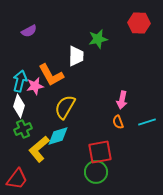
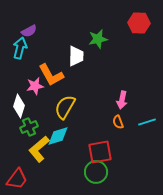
cyan arrow: moved 33 px up
green cross: moved 6 px right, 2 px up
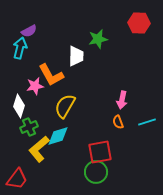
yellow semicircle: moved 1 px up
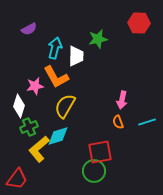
purple semicircle: moved 2 px up
cyan arrow: moved 35 px right
orange L-shape: moved 5 px right, 2 px down
green circle: moved 2 px left, 1 px up
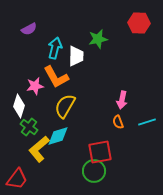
green cross: rotated 30 degrees counterclockwise
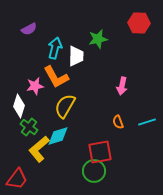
pink arrow: moved 14 px up
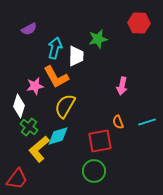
red square: moved 11 px up
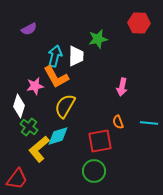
cyan arrow: moved 8 px down
pink arrow: moved 1 px down
cyan line: moved 2 px right, 1 px down; rotated 24 degrees clockwise
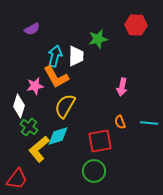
red hexagon: moved 3 px left, 2 px down
purple semicircle: moved 3 px right
orange semicircle: moved 2 px right
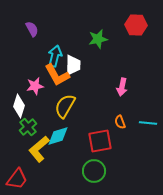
purple semicircle: rotated 91 degrees counterclockwise
white trapezoid: moved 3 px left, 9 px down
orange L-shape: moved 1 px right, 2 px up
cyan line: moved 1 px left
green cross: moved 1 px left; rotated 12 degrees clockwise
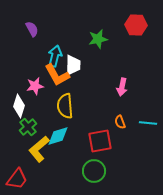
yellow semicircle: rotated 35 degrees counterclockwise
